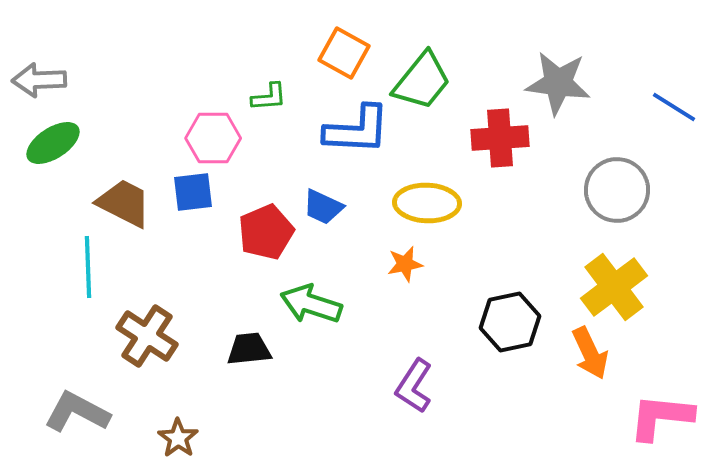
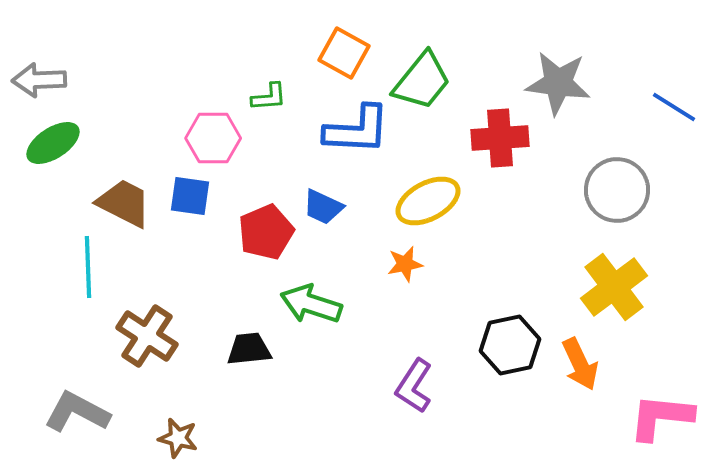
blue square: moved 3 px left, 4 px down; rotated 15 degrees clockwise
yellow ellipse: moved 1 px right, 2 px up; rotated 30 degrees counterclockwise
black hexagon: moved 23 px down
orange arrow: moved 10 px left, 11 px down
brown star: rotated 21 degrees counterclockwise
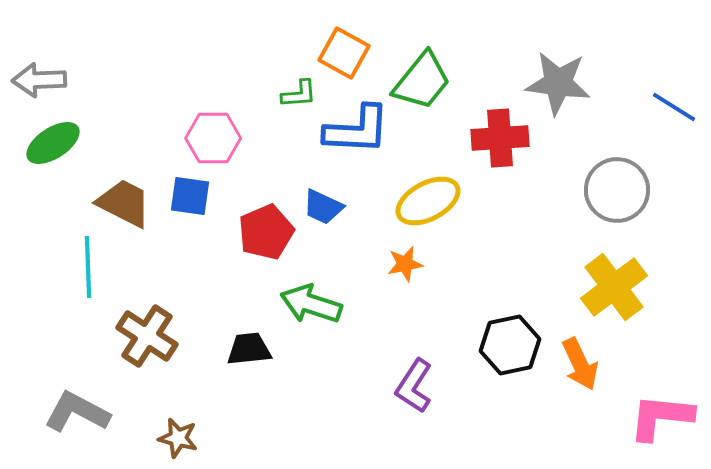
green L-shape: moved 30 px right, 3 px up
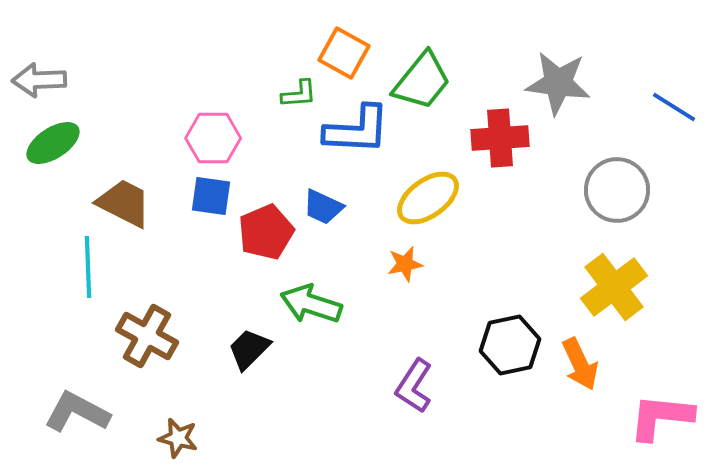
blue square: moved 21 px right
yellow ellipse: moved 3 px up; rotated 8 degrees counterclockwise
brown cross: rotated 4 degrees counterclockwise
black trapezoid: rotated 39 degrees counterclockwise
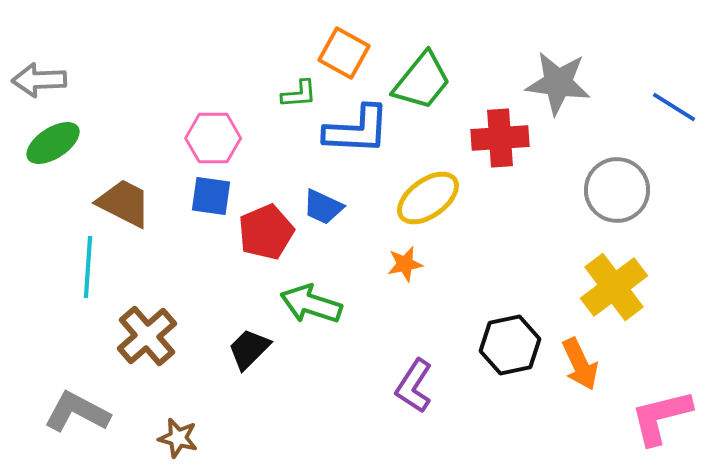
cyan line: rotated 6 degrees clockwise
brown cross: rotated 20 degrees clockwise
pink L-shape: rotated 20 degrees counterclockwise
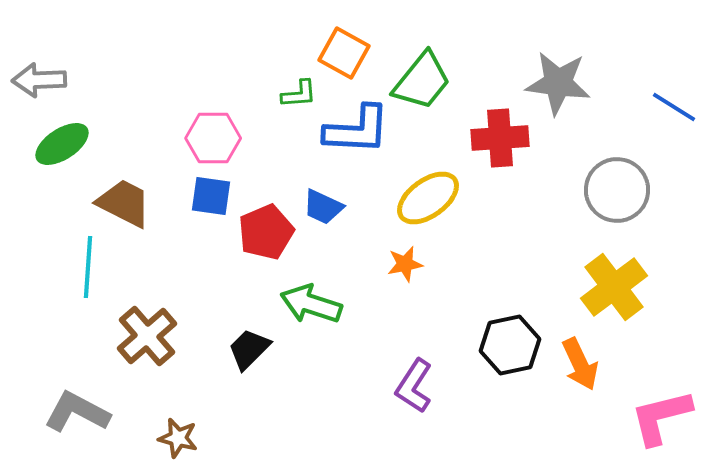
green ellipse: moved 9 px right, 1 px down
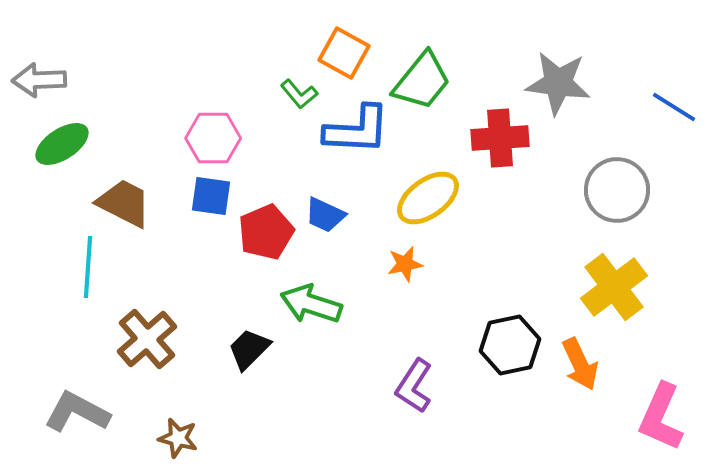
green L-shape: rotated 54 degrees clockwise
blue trapezoid: moved 2 px right, 8 px down
brown cross: moved 3 px down
pink L-shape: rotated 52 degrees counterclockwise
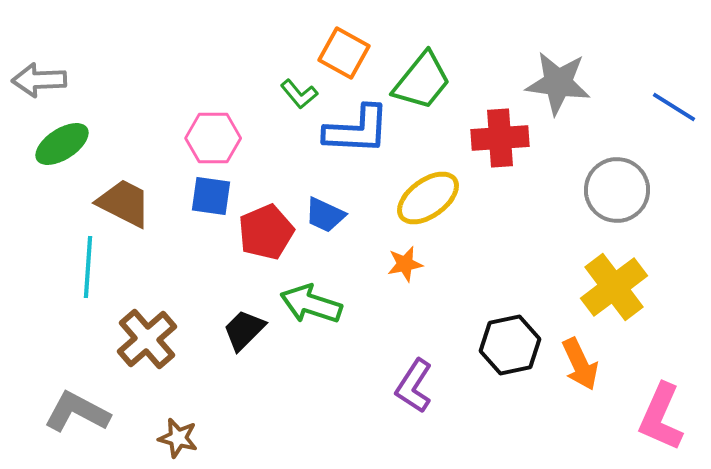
black trapezoid: moved 5 px left, 19 px up
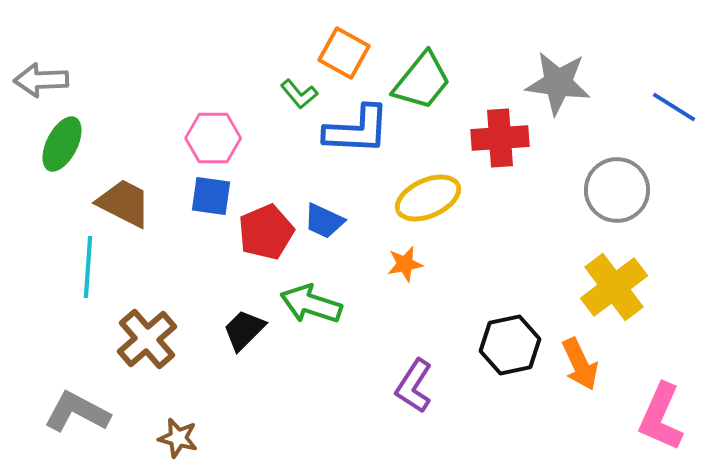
gray arrow: moved 2 px right
green ellipse: rotated 30 degrees counterclockwise
yellow ellipse: rotated 12 degrees clockwise
blue trapezoid: moved 1 px left, 6 px down
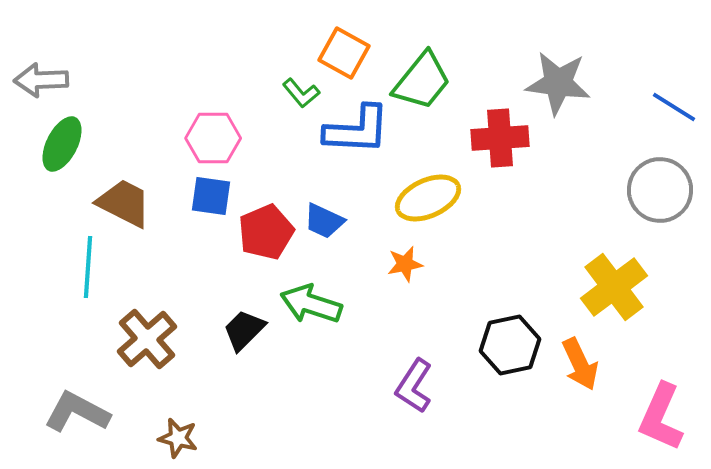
green L-shape: moved 2 px right, 1 px up
gray circle: moved 43 px right
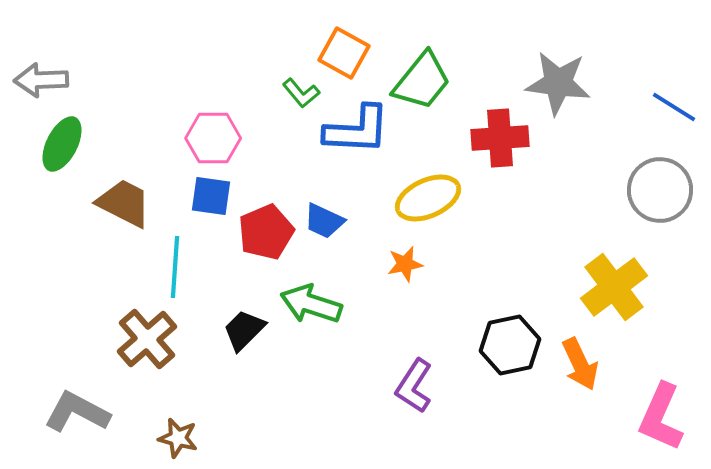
cyan line: moved 87 px right
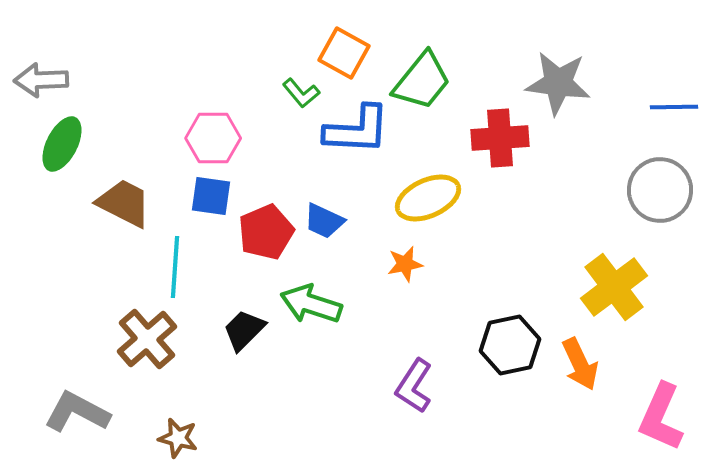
blue line: rotated 33 degrees counterclockwise
